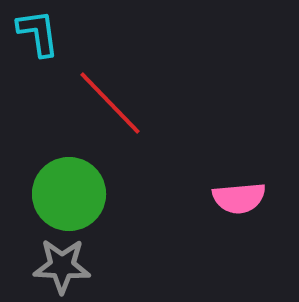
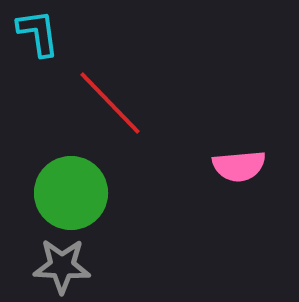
green circle: moved 2 px right, 1 px up
pink semicircle: moved 32 px up
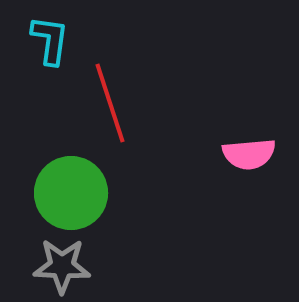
cyan L-shape: moved 12 px right, 7 px down; rotated 16 degrees clockwise
red line: rotated 26 degrees clockwise
pink semicircle: moved 10 px right, 12 px up
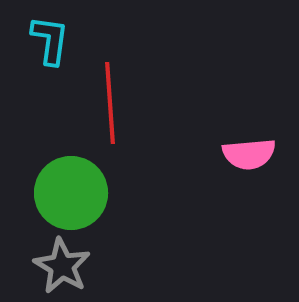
red line: rotated 14 degrees clockwise
gray star: rotated 28 degrees clockwise
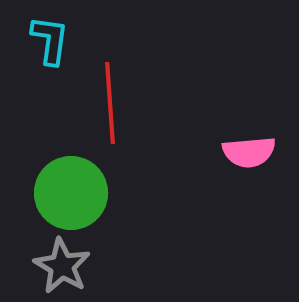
pink semicircle: moved 2 px up
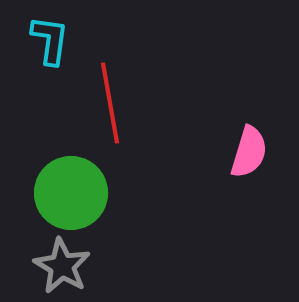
red line: rotated 6 degrees counterclockwise
pink semicircle: rotated 68 degrees counterclockwise
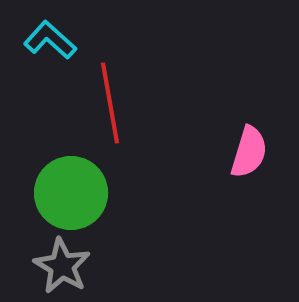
cyan L-shape: rotated 56 degrees counterclockwise
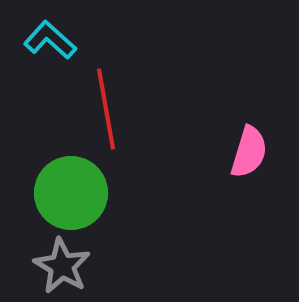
red line: moved 4 px left, 6 px down
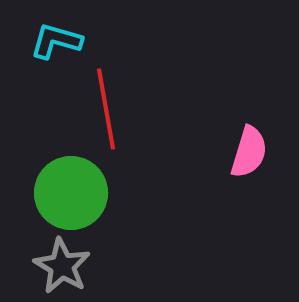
cyan L-shape: moved 6 px right, 1 px down; rotated 26 degrees counterclockwise
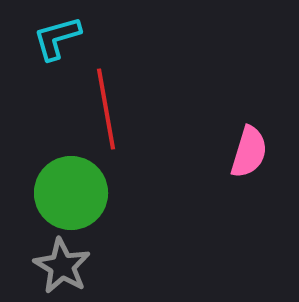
cyan L-shape: moved 1 px right, 3 px up; rotated 32 degrees counterclockwise
